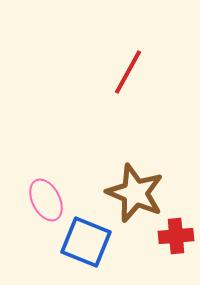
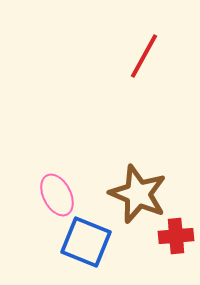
red line: moved 16 px right, 16 px up
brown star: moved 3 px right, 1 px down
pink ellipse: moved 11 px right, 5 px up
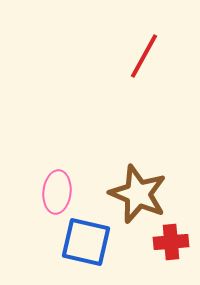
pink ellipse: moved 3 px up; rotated 33 degrees clockwise
red cross: moved 5 px left, 6 px down
blue square: rotated 9 degrees counterclockwise
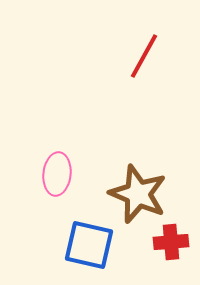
pink ellipse: moved 18 px up
blue square: moved 3 px right, 3 px down
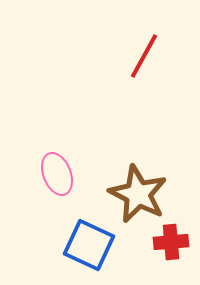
pink ellipse: rotated 27 degrees counterclockwise
brown star: rotated 4 degrees clockwise
blue square: rotated 12 degrees clockwise
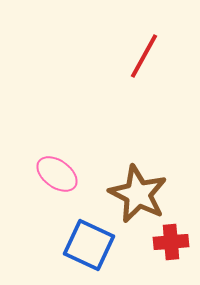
pink ellipse: rotated 33 degrees counterclockwise
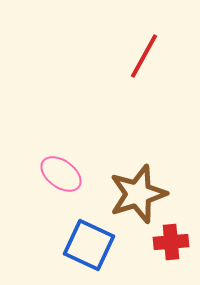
pink ellipse: moved 4 px right
brown star: rotated 28 degrees clockwise
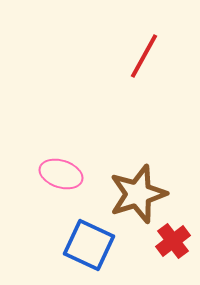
pink ellipse: rotated 18 degrees counterclockwise
red cross: moved 2 px right, 1 px up; rotated 32 degrees counterclockwise
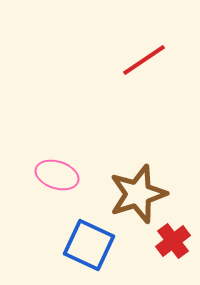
red line: moved 4 px down; rotated 27 degrees clockwise
pink ellipse: moved 4 px left, 1 px down
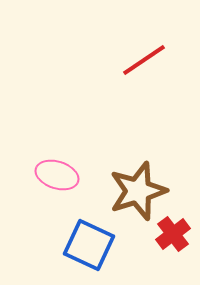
brown star: moved 3 px up
red cross: moved 7 px up
